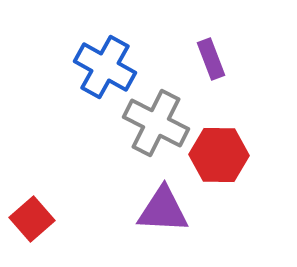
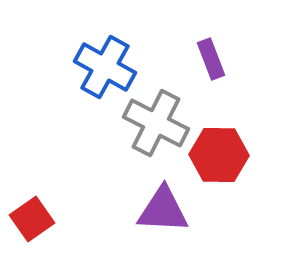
red square: rotated 6 degrees clockwise
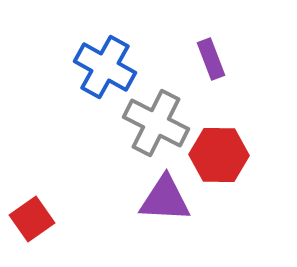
purple triangle: moved 2 px right, 11 px up
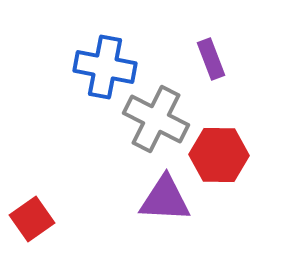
blue cross: rotated 18 degrees counterclockwise
gray cross: moved 4 px up
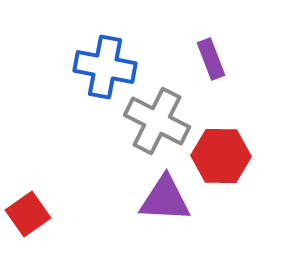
gray cross: moved 1 px right, 2 px down
red hexagon: moved 2 px right, 1 px down
red square: moved 4 px left, 5 px up
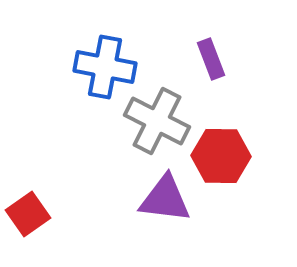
purple triangle: rotated 4 degrees clockwise
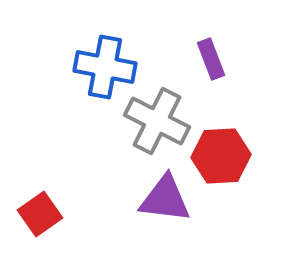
red hexagon: rotated 4 degrees counterclockwise
red square: moved 12 px right
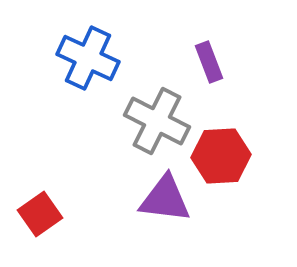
purple rectangle: moved 2 px left, 3 px down
blue cross: moved 17 px left, 9 px up; rotated 14 degrees clockwise
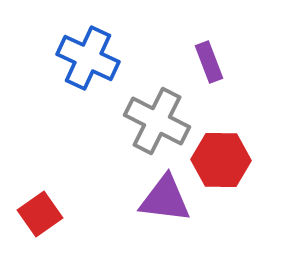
red hexagon: moved 4 px down; rotated 4 degrees clockwise
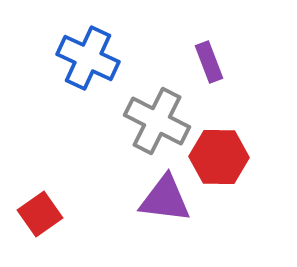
red hexagon: moved 2 px left, 3 px up
